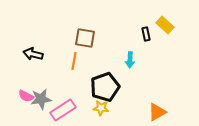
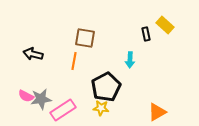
black pentagon: moved 1 px right; rotated 8 degrees counterclockwise
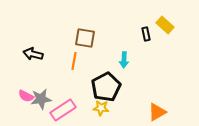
cyan arrow: moved 6 px left
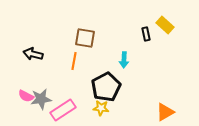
orange triangle: moved 8 px right
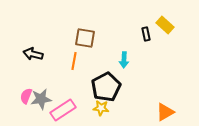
pink semicircle: rotated 84 degrees clockwise
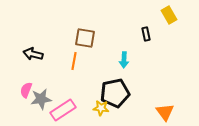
yellow rectangle: moved 4 px right, 10 px up; rotated 18 degrees clockwise
black pentagon: moved 9 px right, 6 px down; rotated 16 degrees clockwise
pink semicircle: moved 6 px up
orange triangle: rotated 36 degrees counterclockwise
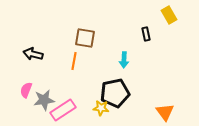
gray star: moved 3 px right, 1 px down
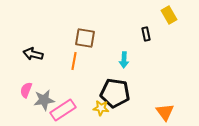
black pentagon: rotated 20 degrees clockwise
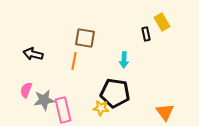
yellow rectangle: moved 7 px left, 7 px down
pink rectangle: rotated 70 degrees counterclockwise
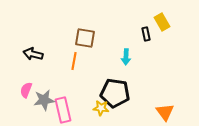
cyan arrow: moved 2 px right, 3 px up
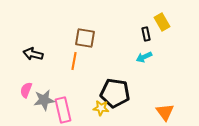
cyan arrow: moved 18 px right; rotated 63 degrees clockwise
